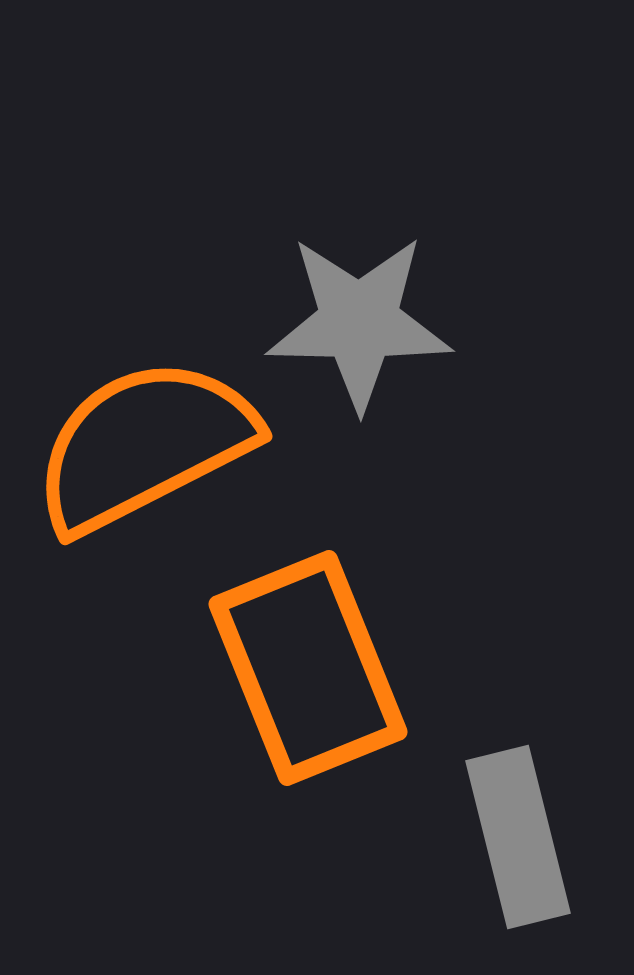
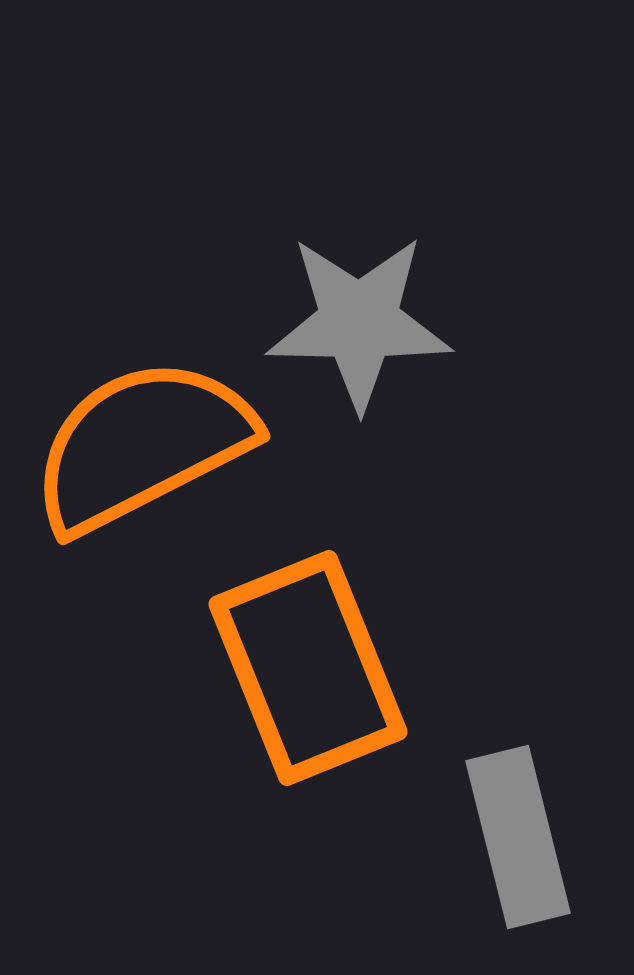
orange semicircle: moved 2 px left
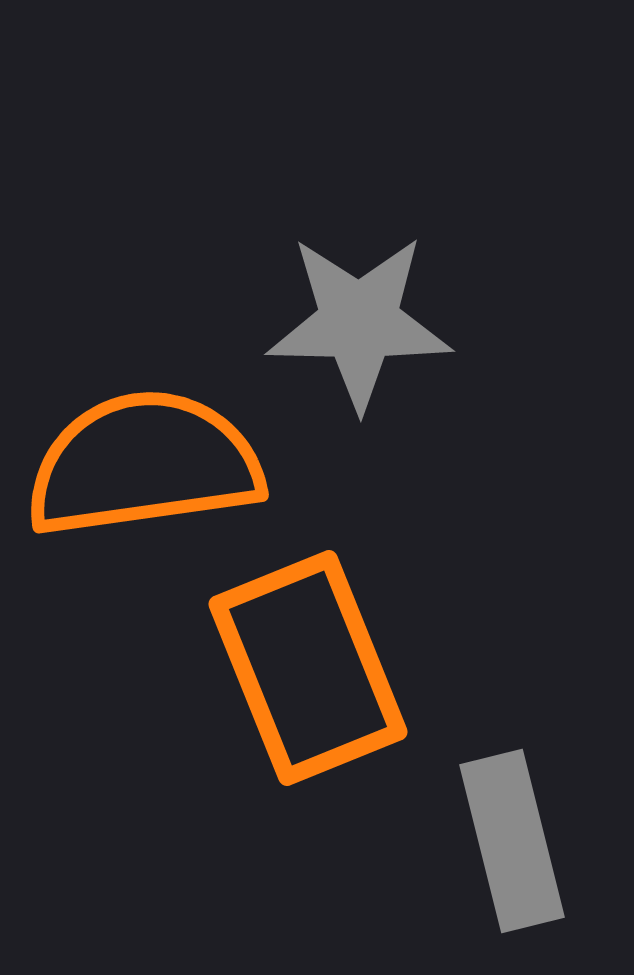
orange semicircle: moved 2 px right, 19 px down; rotated 19 degrees clockwise
gray rectangle: moved 6 px left, 4 px down
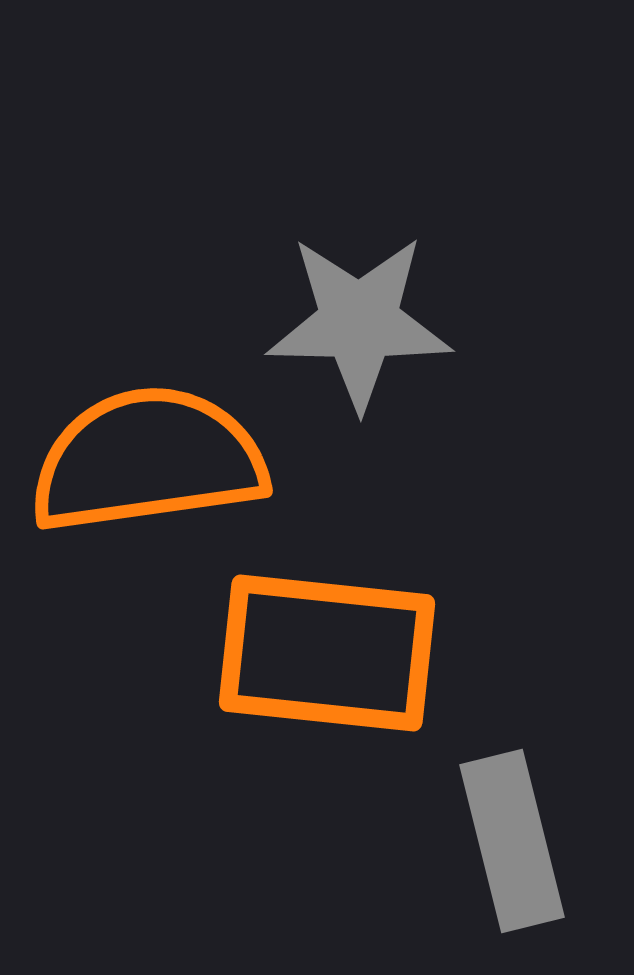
orange semicircle: moved 4 px right, 4 px up
orange rectangle: moved 19 px right, 15 px up; rotated 62 degrees counterclockwise
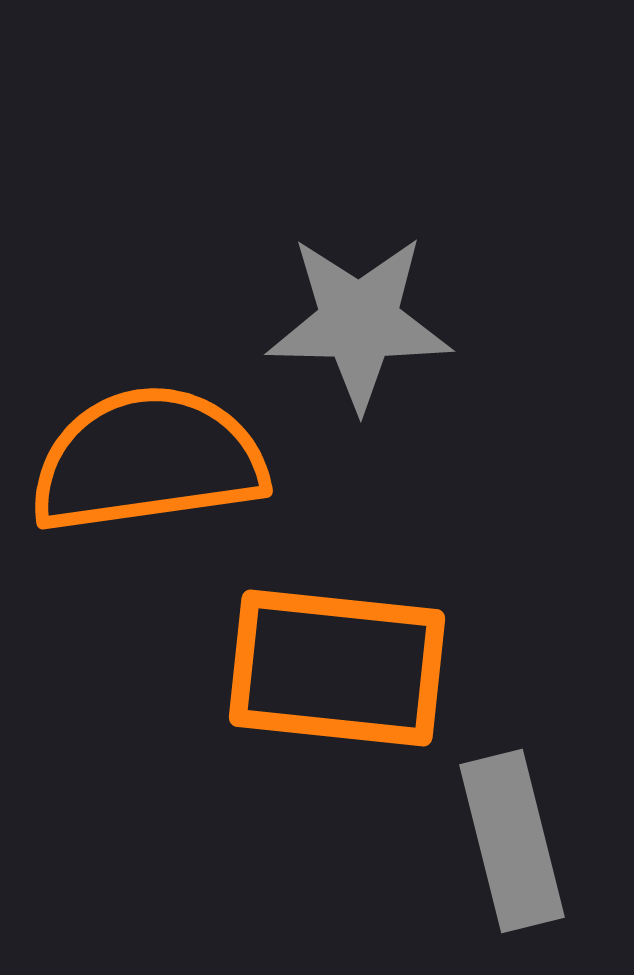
orange rectangle: moved 10 px right, 15 px down
